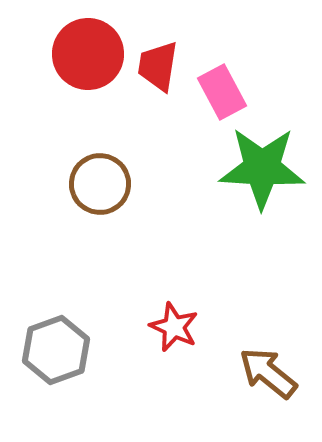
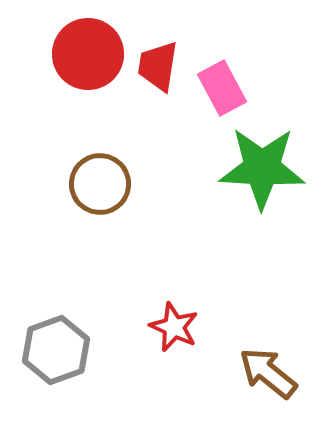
pink rectangle: moved 4 px up
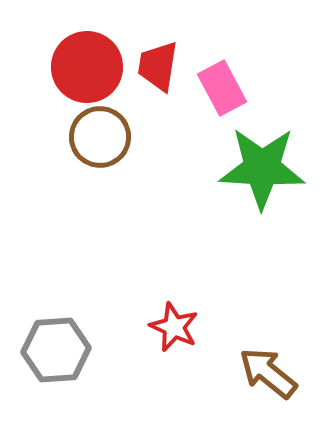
red circle: moved 1 px left, 13 px down
brown circle: moved 47 px up
gray hexagon: rotated 16 degrees clockwise
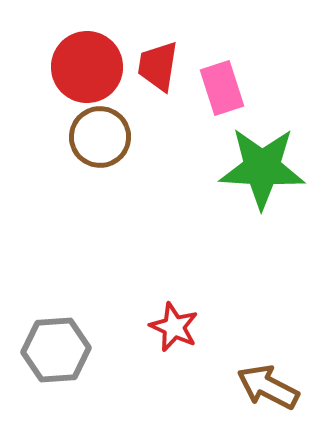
pink rectangle: rotated 10 degrees clockwise
brown arrow: moved 14 px down; rotated 12 degrees counterclockwise
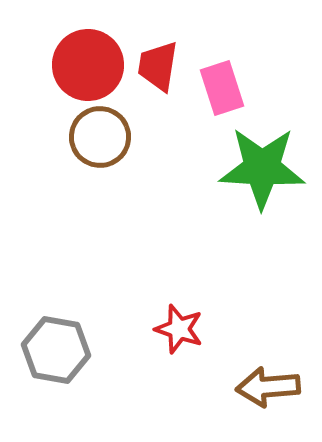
red circle: moved 1 px right, 2 px up
red star: moved 5 px right, 2 px down; rotated 6 degrees counterclockwise
gray hexagon: rotated 14 degrees clockwise
brown arrow: rotated 32 degrees counterclockwise
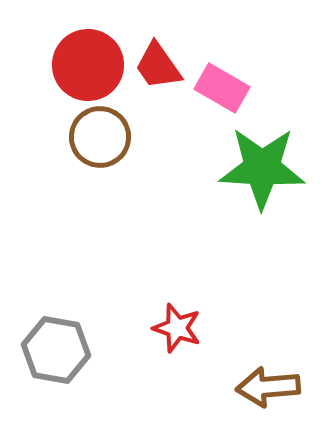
red trapezoid: rotated 44 degrees counterclockwise
pink rectangle: rotated 42 degrees counterclockwise
red star: moved 2 px left, 1 px up
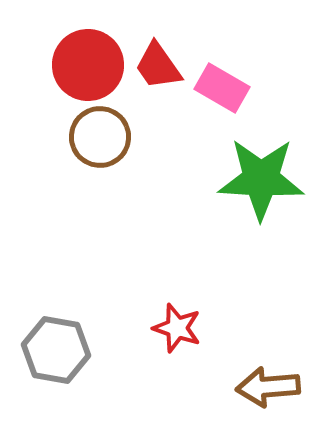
green star: moved 1 px left, 11 px down
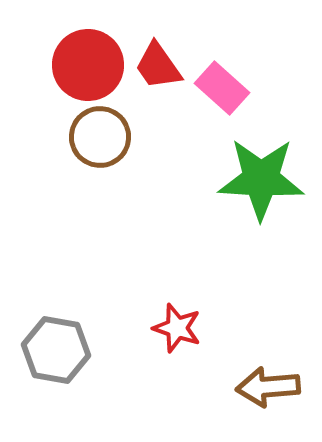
pink rectangle: rotated 12 degrees clockwise
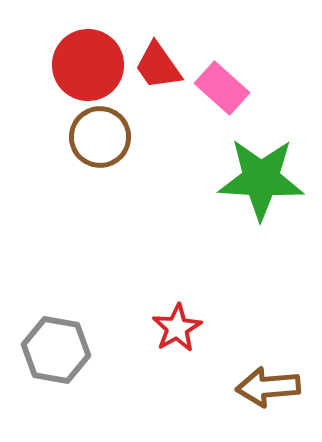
red star: rotated 24 degrees clockwise
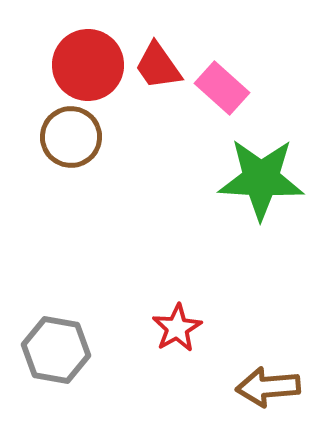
brown circle: moved 29 px left
